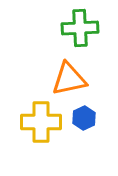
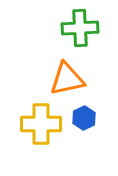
orange triangle: moved 2 px left
yellow cross: moved 2 px down
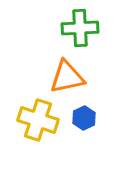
orange triangle: moved 2 px up
yellow cross: moved 3 px left, 4 px up; rotated 18 degrees clockwise
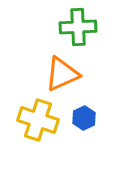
green cross: moved 2 px left, 1 px up
orange triangle: moved 5 px left, 3 px up; rotated 12 degrees counterclockwise
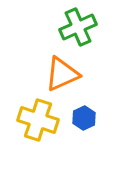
green cross: rotated 21 degrees counterclockwise
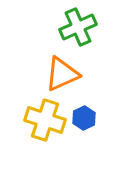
yellow cross: moved 7 px right
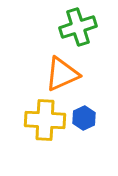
green cross: rotated 6 degrees clockwise
yellow cross: rotated 15 degrees counterclockwise
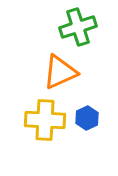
orange triangle: moved 2 px left, 2 px up
blue hexagon: moved 3 px right
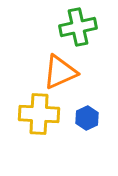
green cross: rotated 6 degrees clockwise
yellow cross: moved 6 px left, 6 px up
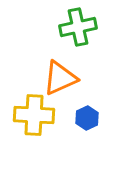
orange triangle: moved 6 px down
yellow cross: moved 5 px left, 1 px down
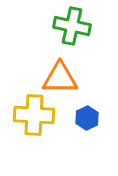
green cross: moved 6 px left, 1 px up; rotated 24 degrees clockwise
orange triangle: rotated 24 degrees clockwise
